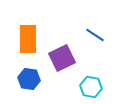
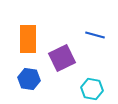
blue line: rotated 18 degrees counterclockwise
cyan hexagon: moved 1 px right, 2 px down
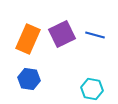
orange rectangle: rotated 24 degrees clockwise
purple square: moved 24 px up
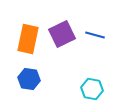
orange rectangle: rotated 12 degrees counterclockwise
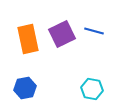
blue line: moved 1 px left, 4 px up
orange rectangle: rotated 24 degrees counterclockwise
blue hexagon: moved 4 px left, 9 px down; rotated 20 degrees counterclockwise
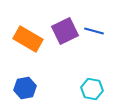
purple square: moved 3 px right, 3 px up
orange rectangle: rotated 48 degrees counterclockwise
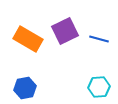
blue line: moved 5 px right, 8 px down
cyan hexagon: moved 7 px right, 2 px up; rotated 15 degrees counterclockwise
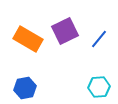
blue line: rotated 66 degrees counterclockwise
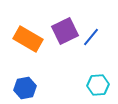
blue line: moved 8 px left, 2 px up
cyan hexagon: moved 1 px left, 2 px up
